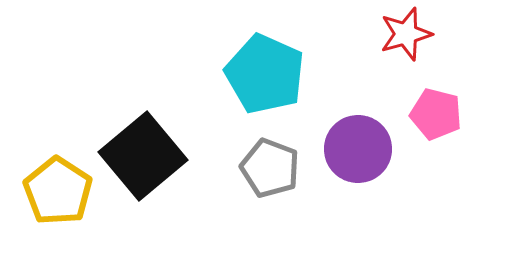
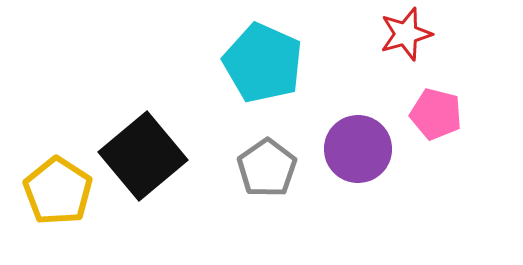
cyan pentagon: moved 2 px left, 11 px up
gray pentagon: moved 3 px left; rotated 16 degrees clockwise
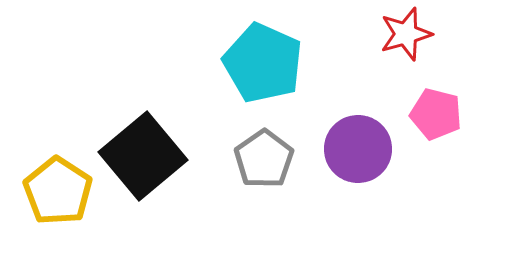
gray pentagon: moved 3 px left, 9 px up
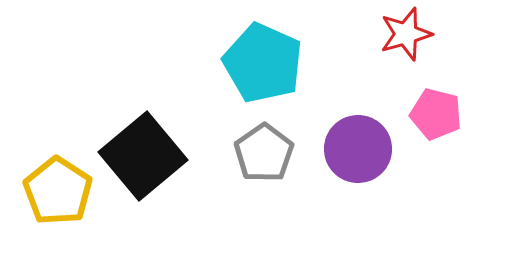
gray pentagon: moved 6 px up
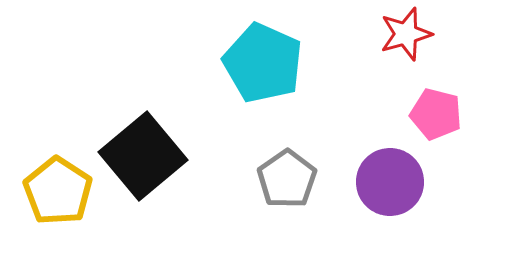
purple circle: moved 32 px right, 33 px down
gray pentagon: moved 23 px right, 26 px down
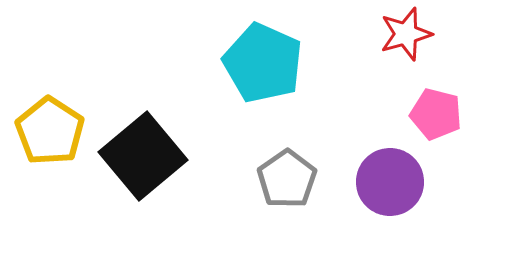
yellow pentagon: moved 8 px left, 60 px up
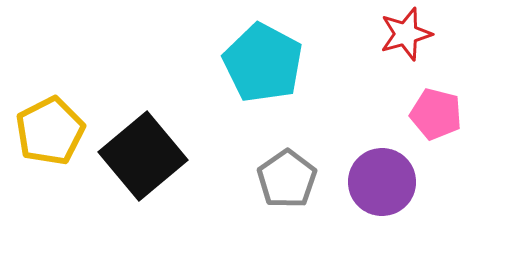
cyan pentagon: rotated 4 degrees clockwise
yellow pentagon: rotated 12 degrees clockwise
purple circle: moved 8 px left
